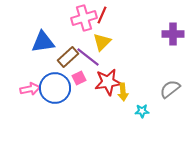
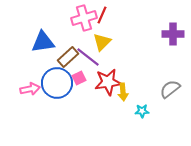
blue circle: moved 2 px right, 5 px up
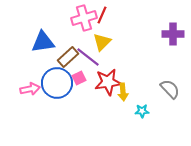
gray semicircle: rotated 85 degrees clockwise
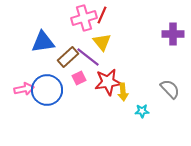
yellow triangle: rotated 24 degrees counterclockwise
blue circle: moved 10 px left, 7 px down
pink arrow: moved 6 px left
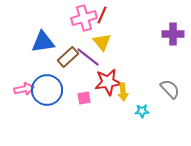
pink square: moved 5 px right, 20 px down; rotated 16 degrees clockwise
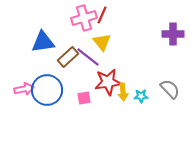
cyan star: moved 1 px left, 15 px up
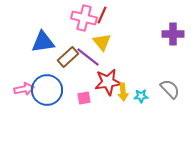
pink cross: rotated 30 degrees clockwise
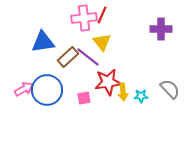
pink cross: rotated 20 degrees counterclockwise
purple cross: moved 12 px left, 5 px up
pink arrow: rotated 18 degrees counterclockwise
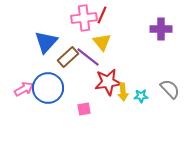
blue triangle: moved 3 px right; rotated 40 degrees counterclockwise
blue circle: moved 1 px right, 2 px up
pink square: moved 11 px down
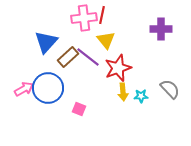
red line: rotated 12 degrees counterclockwise
yellow triangle: moved 4 px right, 2 px up
red star: moved 10 px right, 14 px up; rotated 12 degrees counterclockwise
pink square: moved 5 px left; rotated 32 degrees clockwise
